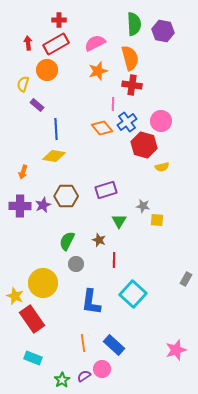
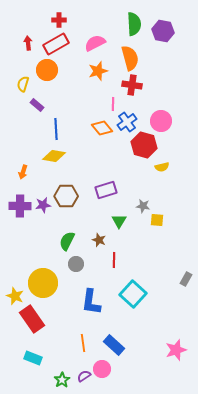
purple star at (43, 205): rotated 14 degrees clockwise
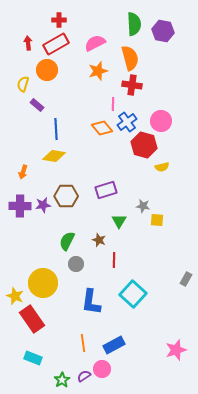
blue rectangle at (114, 345): rotated 70 degrees counterclockwise
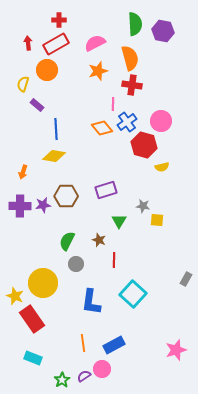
green semicircle at (134, 24): moved 1 px right
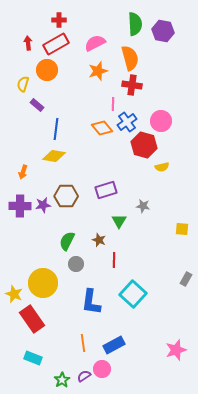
blue line at (56, 129): rotated 10 degrees clockwise
yellow square at (157, 220): moved 25 px right, 9 px down
yellow star at (15, 296): moved 1 px left, 2 px up
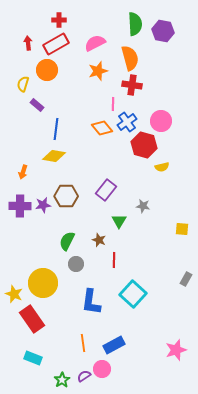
purple rectangle at (106, 190): rotated 35 degrees counterclockwise
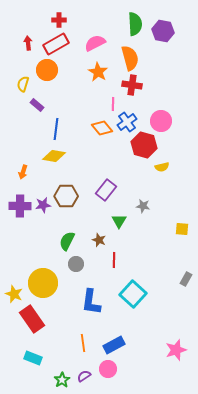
orange star at (98, 71): moved 1 px down; rotated 24 degrees counterclockwise
pink circle at (102, 369): moved 6 px right
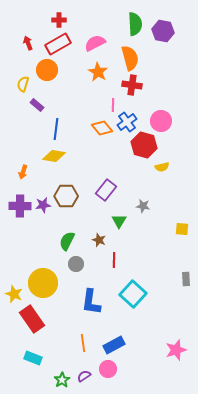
red arrow at (28, 43): rotated 16 degrees counterclockwise
red rectangle at (56, 44): moved 2 px right
pink line at (113, 104): moved 1 px down
gray rectangle at (186, 279): rotated 32 degrees counterclockwise
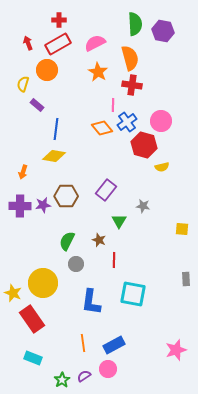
yellow star at (14, 294): moved 1 px left, 1 px up
cyan square at (133, 294): rotated 32 degrees counterclockwise
